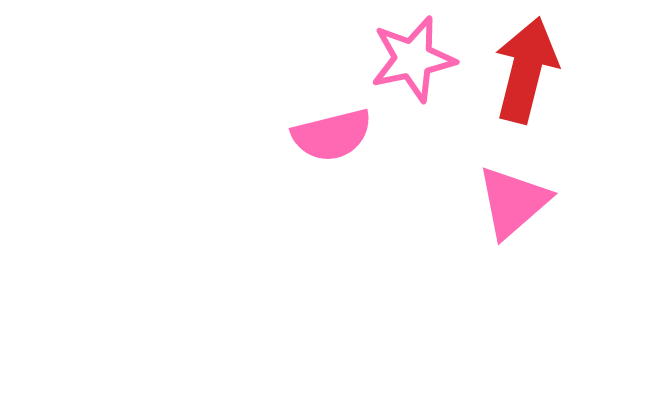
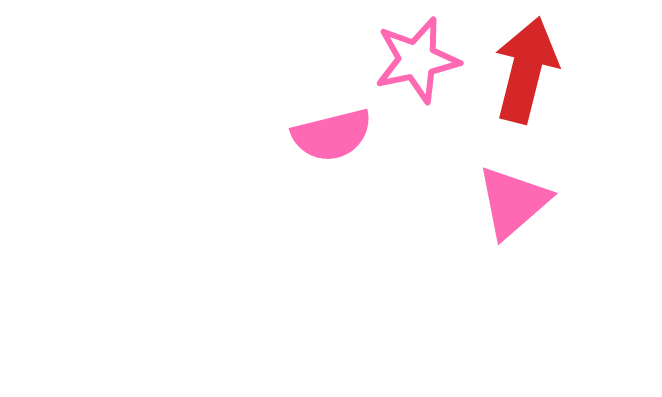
pink star: moved 4 px right, 1 px down
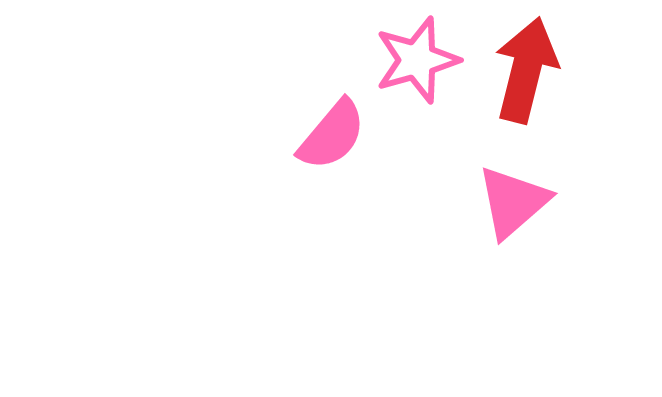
pink star: rotated 4 degrees counterclockwise
pink semicircle: rotated 36 degrees counterclockwise
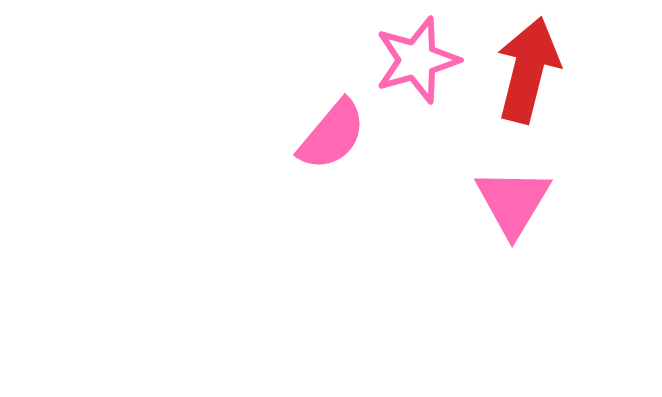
red arrow: moved 2 px right
pink triangle: rotated 18 degrees counterclockwise
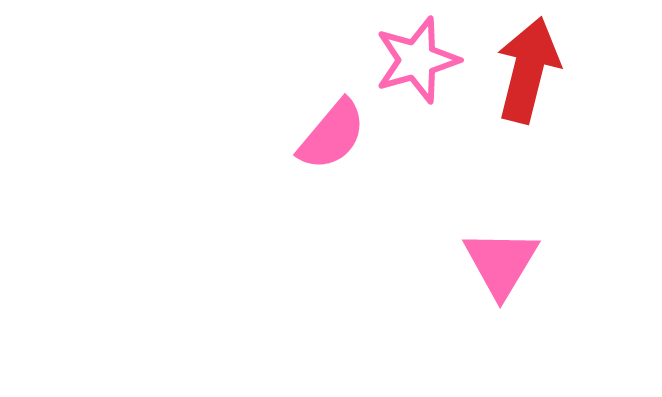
pink triangle: moved 12 px left, 61 px down
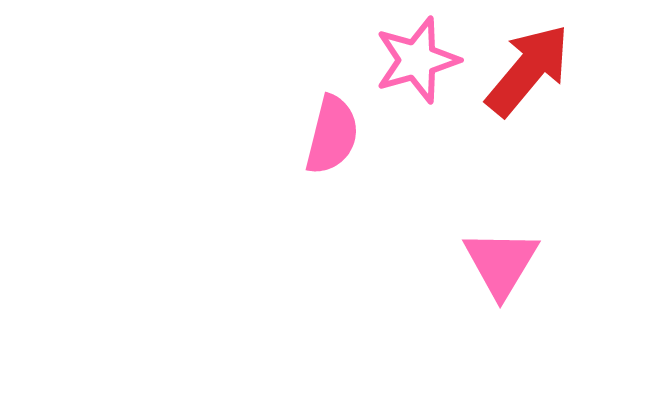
red arrow: rotated 26 degrees clockwise
pink semicircle: rotated 26 degrees counterclockwise
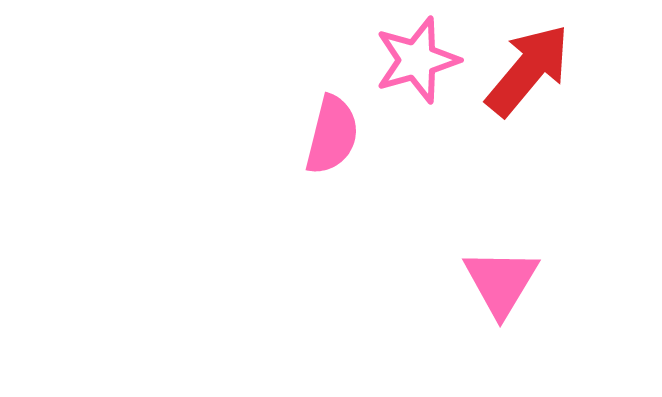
pink triangle: moved 19 px down
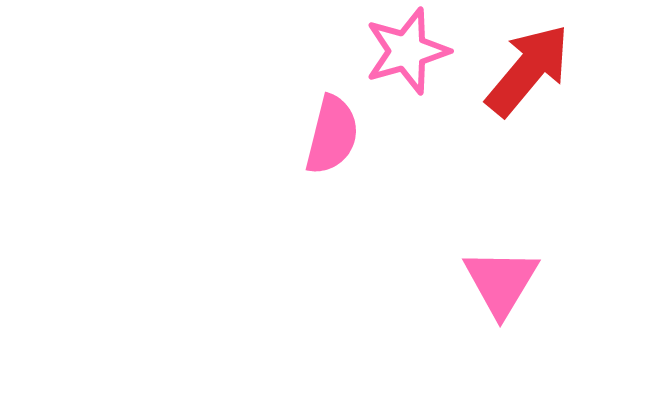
pink star: moved 10 px left, 9 px up
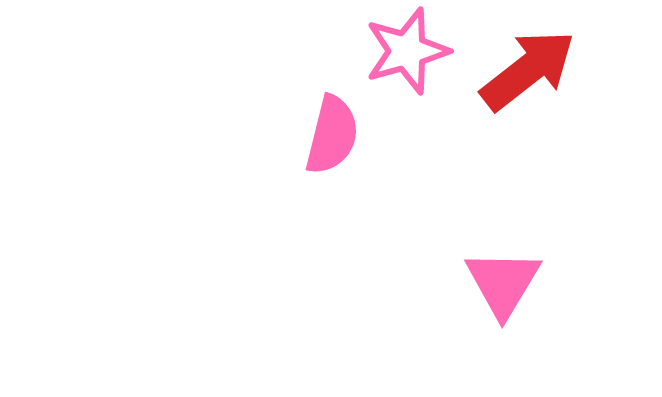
red arrow: rotated 12 degrees clockwise
pink triangle: moved 2 px right, 1 px down
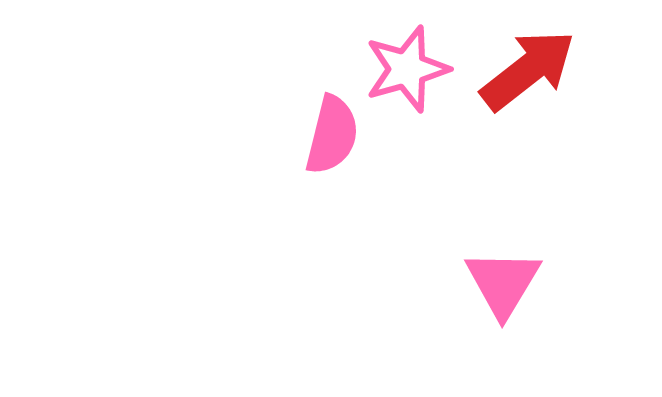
pink star: moved 18 px down
